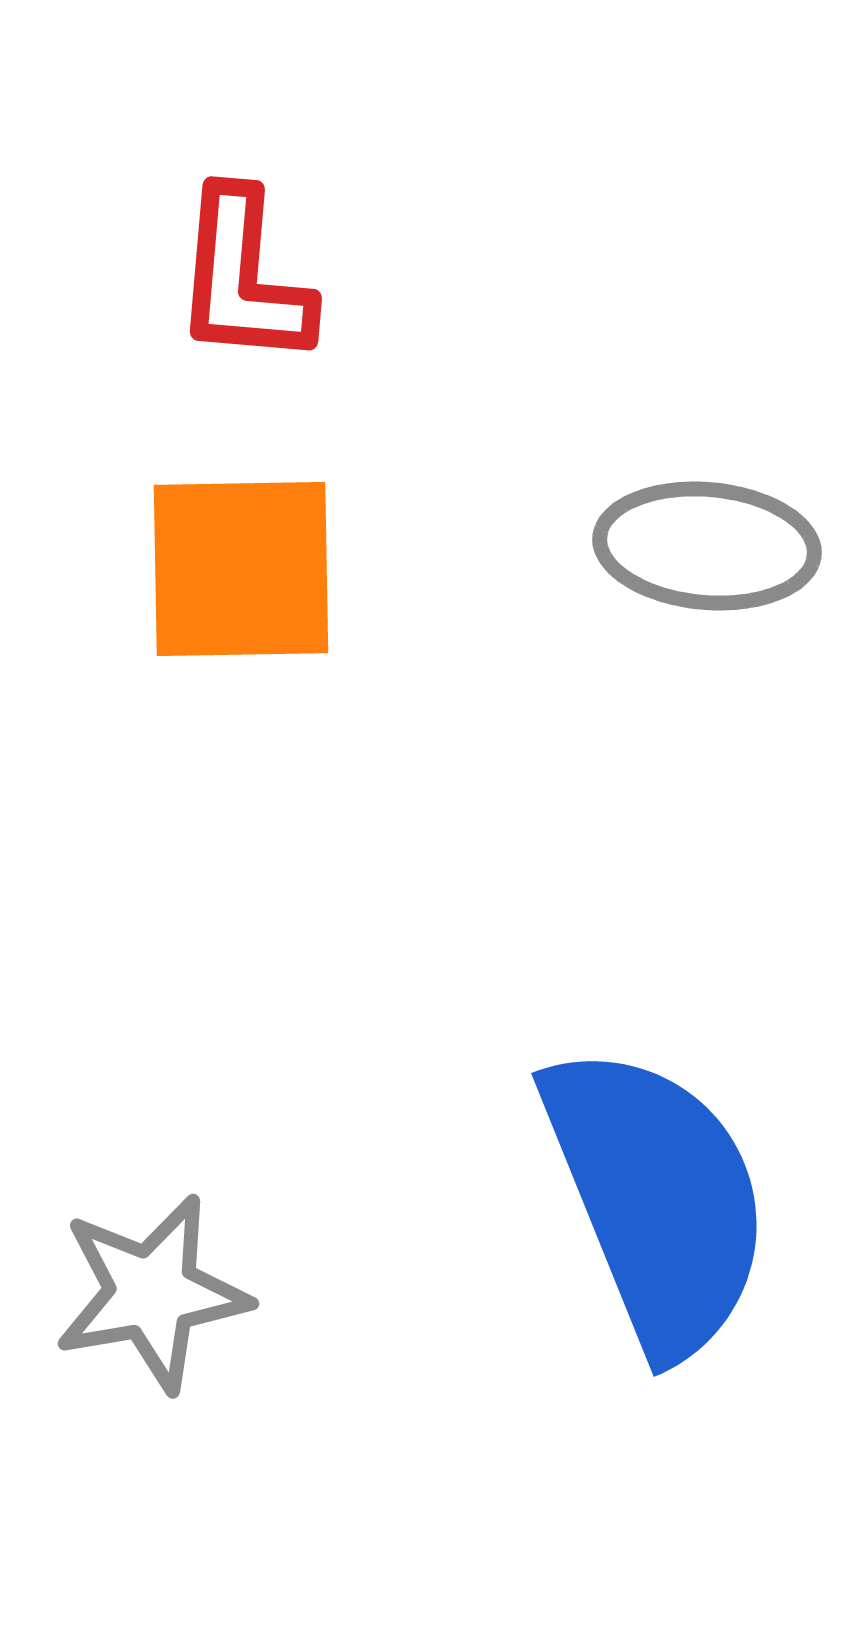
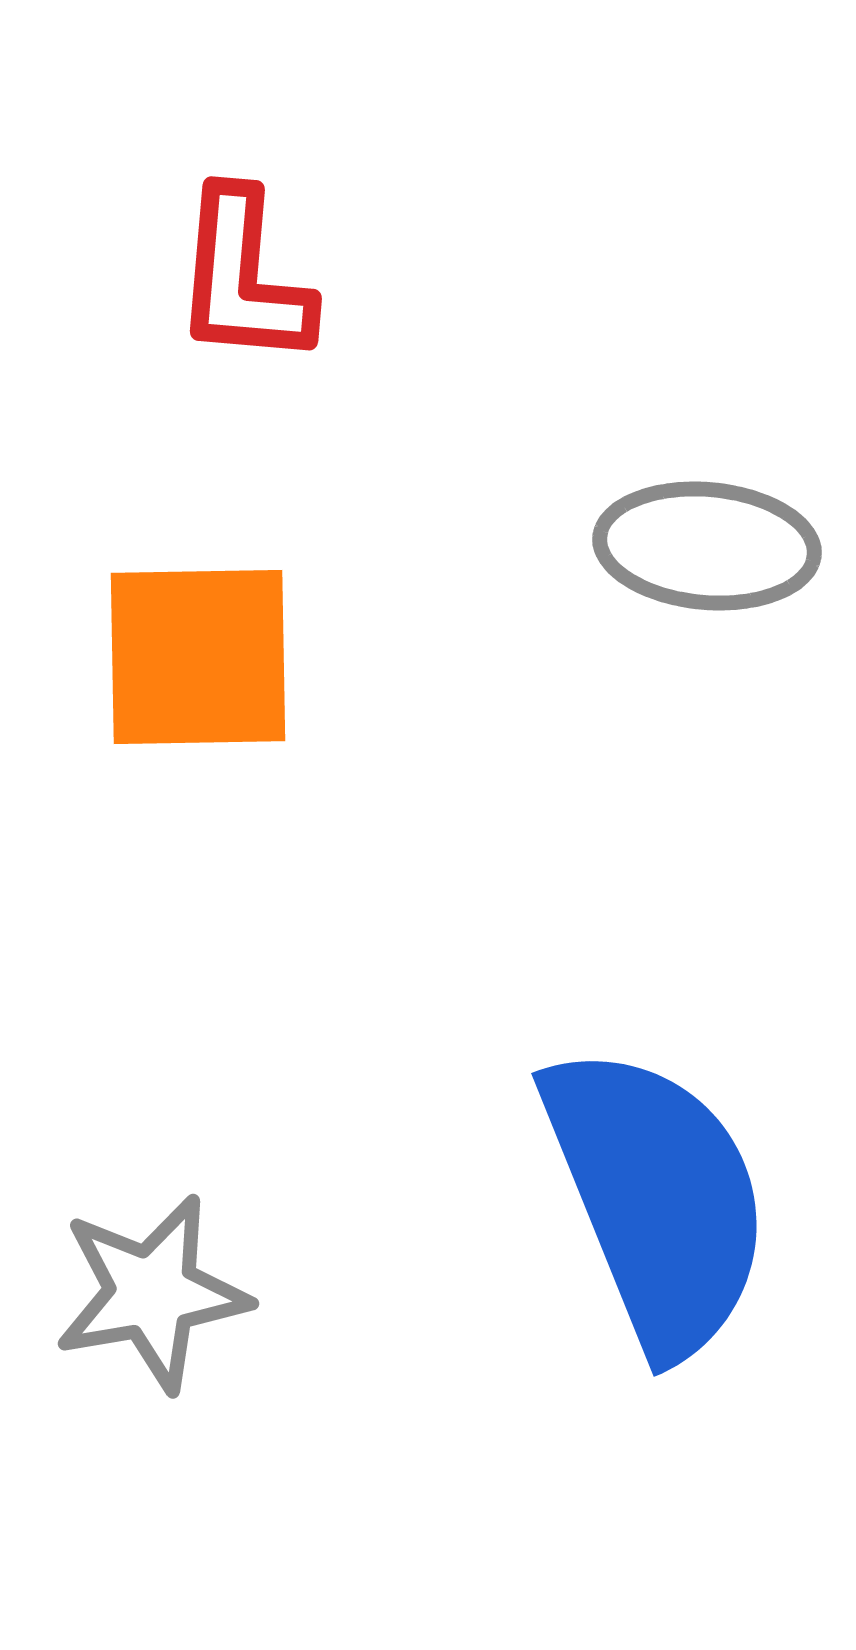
orange square: moved 43 px left, 88 px down
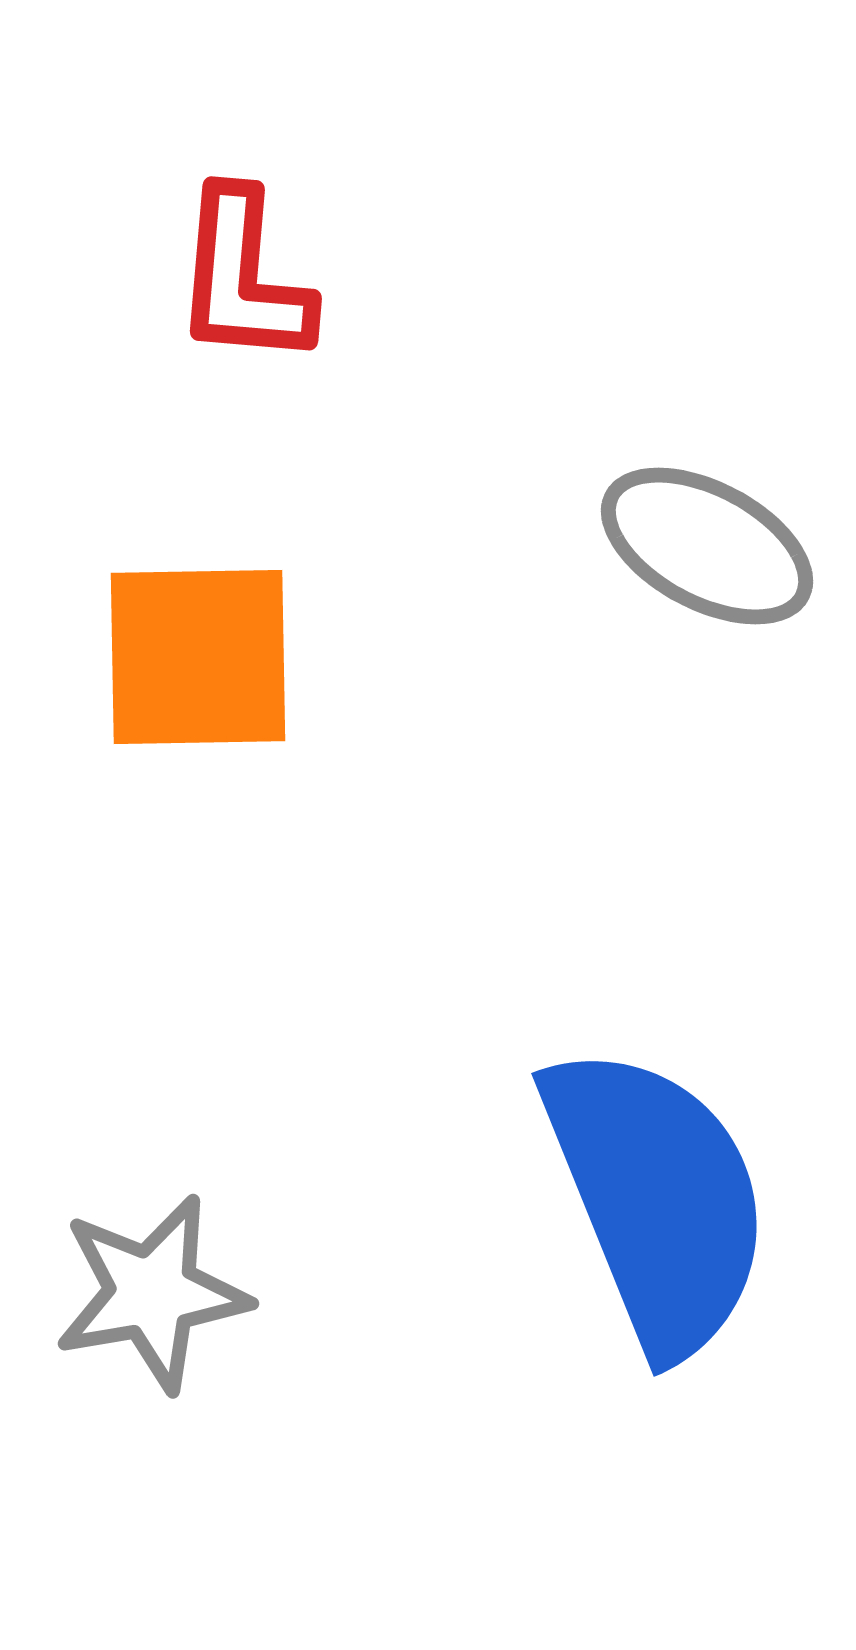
gray ellipse: rotated 23 degrees clockwise
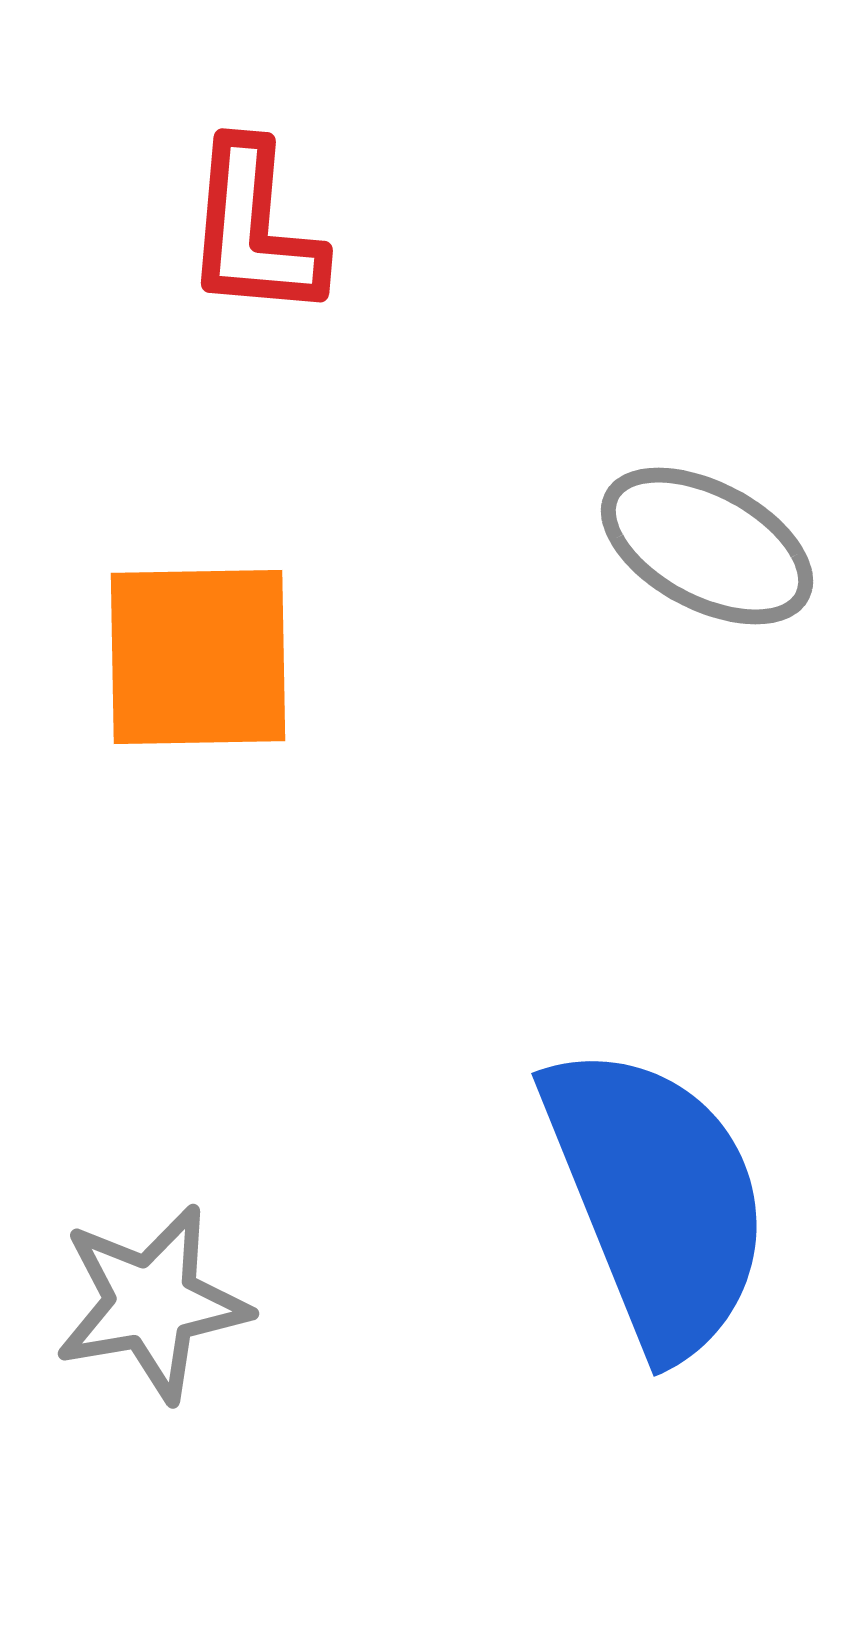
red L-shape: moved 11 px right, 48 px up
gray star: moved 10 px down
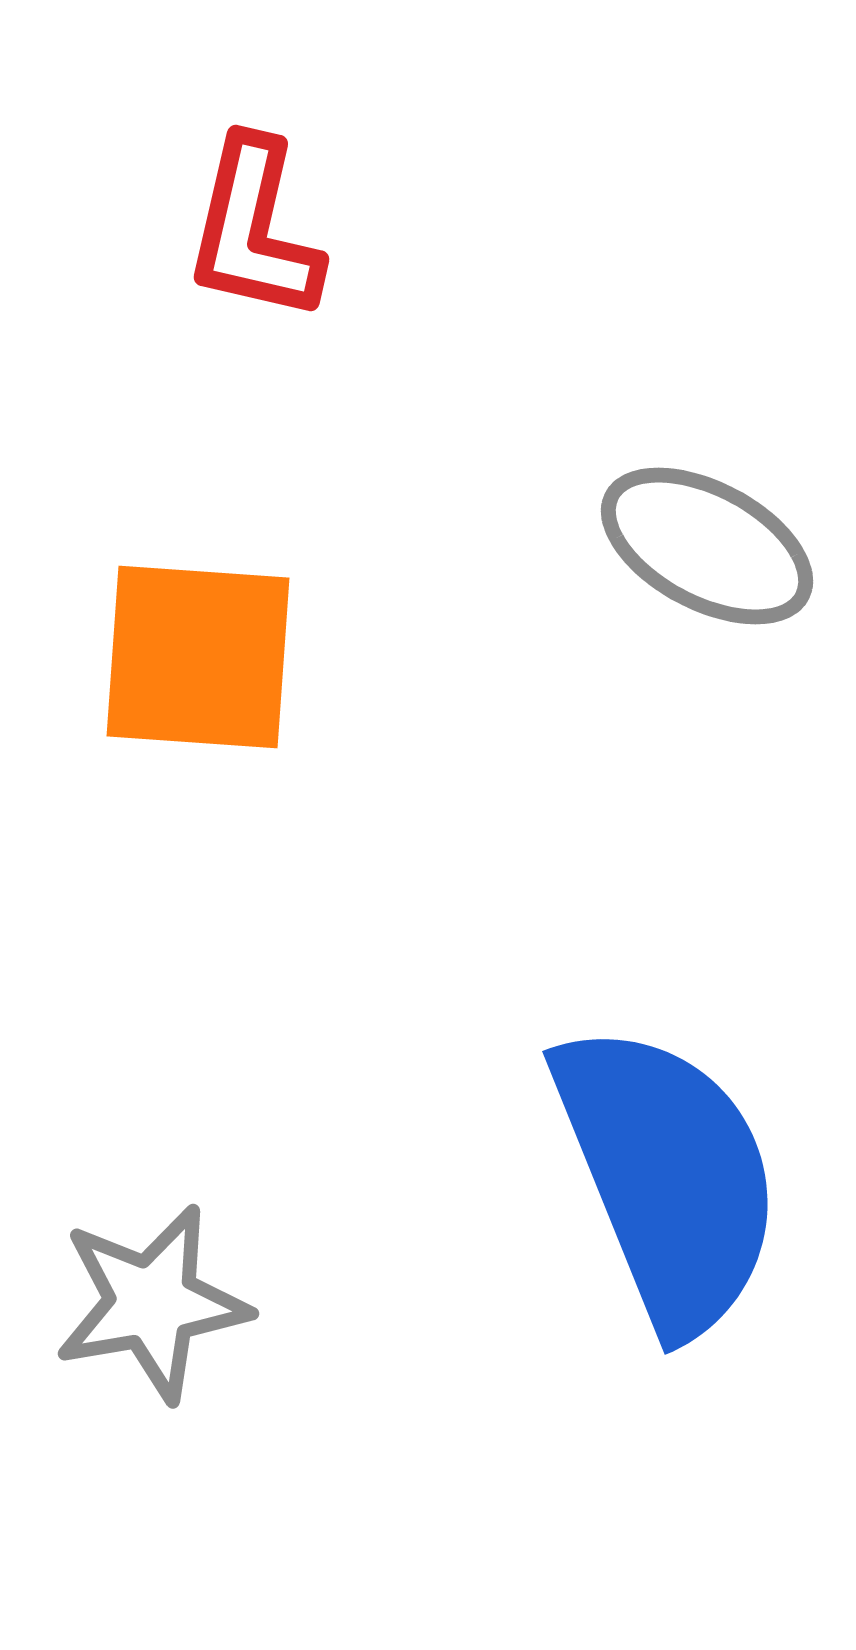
red L-shape: rotated 8 degrees clockwise
orange square: rotated 5 degrees clockwise
blue semicircle: moved 11 px right, 22 px up
